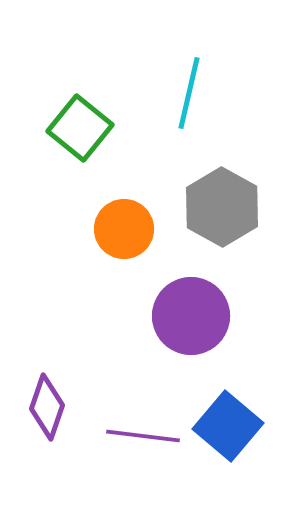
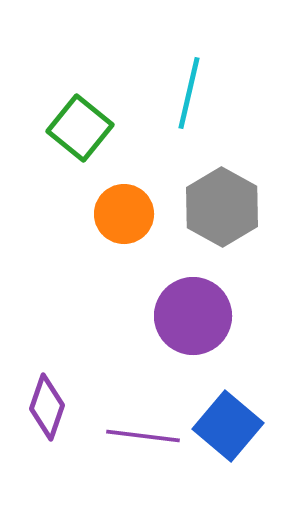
orange circle: moved 15 px up
purple circle: moved 2 px right
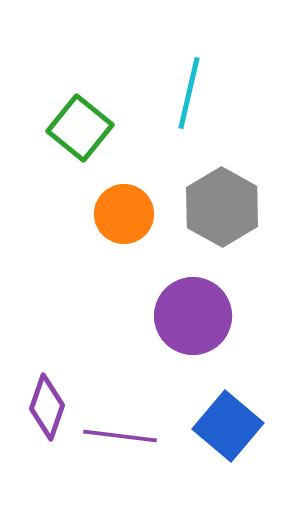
purple line: moved 23 px left
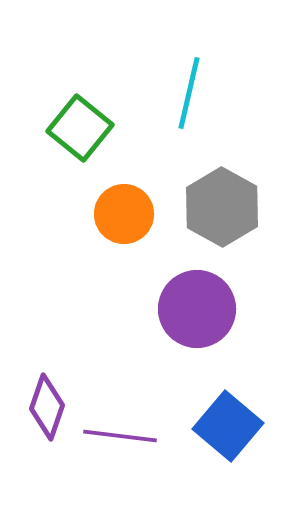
purple circle: moved 4 px right, 7 px up
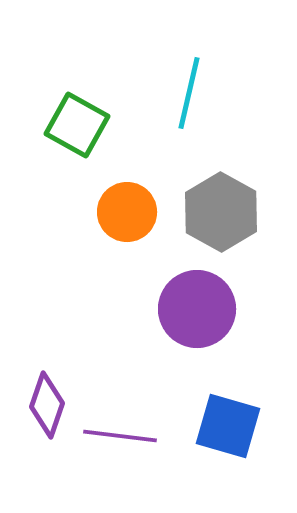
green square: moved 3 px left, 3 px up; rotated 10 degrees counterclockwise
gray hexagon: moved 1 px left, 5 px down
orange circle: moved 3 px right, 2 px up
purple diamond: moved 2 px up
blue square: rotated 24 degrees counterclockwise
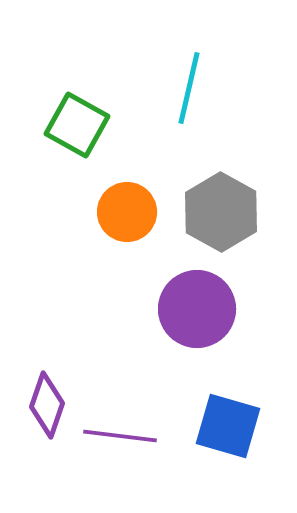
cyan line: moved 5 px up
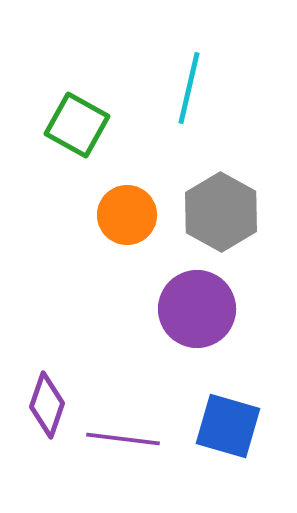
orange circle: moved 3 px down
purple line: moved 3 px right, 3 px down
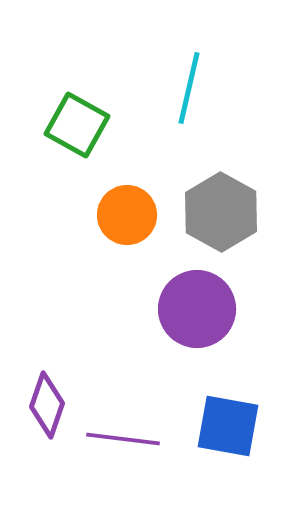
blue square: rotated 6 degrees counterclockwise
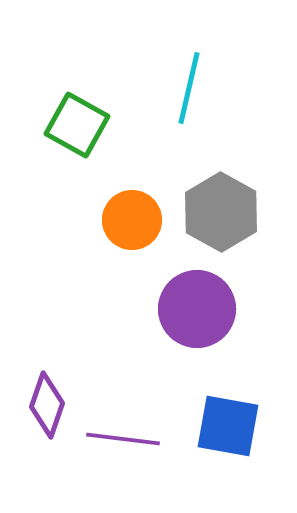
orange circle: moved 5 px right, 5 px down
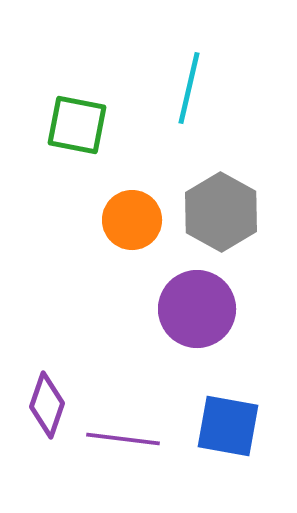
green square: rotated 18 degrees counterclockwise
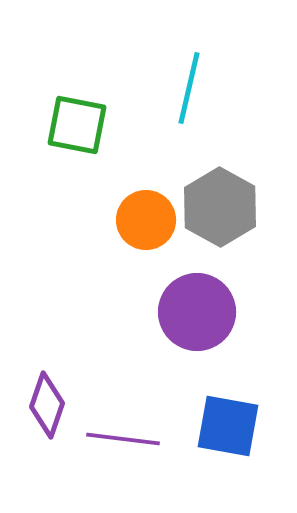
gray hexagon: moved 1 px left, 5 px up
orange circle: moved 14 px right
purple circle: moved 3 px down
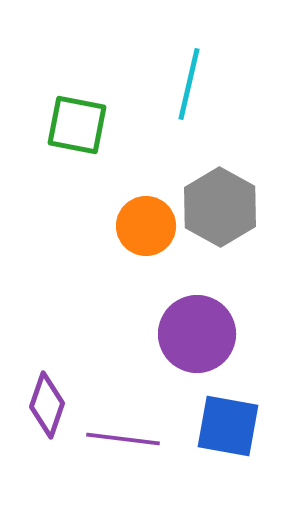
cyan line: moved 4 px up
orange circle: moved 6 px down
purple circle: moved 22 px down
